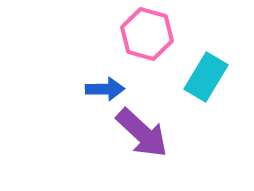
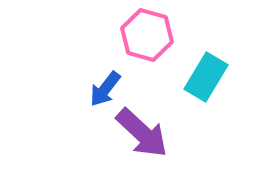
pink hexagon: moved 1 px down
blue arrow: rotated 129 degrees clockwise
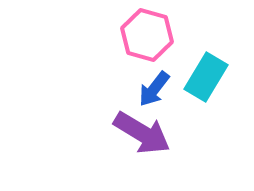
blue arrow: moved 49 px right
purple arrow: rotated 12 degrees counterclockwise
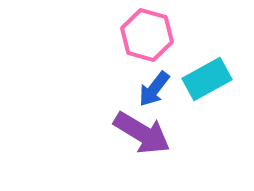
cyan rectangle: moved 1 px right, 2 px down; rotated 30 degrees clockwise
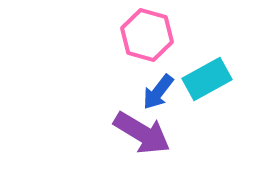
blue arrow: moved 4 px right, 3 px down
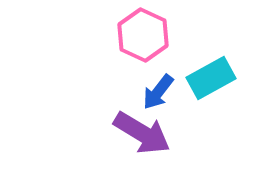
pink hexagon: moved 4 px left; rotated 9 degrees clockwise
cyan rectangle: moved 4 px right, 1 px up
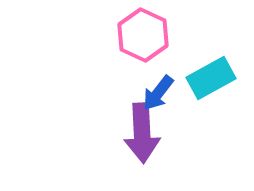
blue arrow: moved 1 px down
purple arrow: rotated 56 degrees clockwise
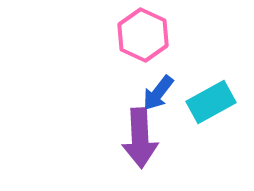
cyan rectangle: moved 24 px down
purple arrow: moved 2 px left, 5 px down
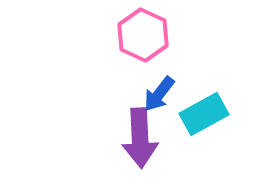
blue arrow: moved 1 px right, 1 px down
cyan rectangle: moved 7 px left, 12 px down
